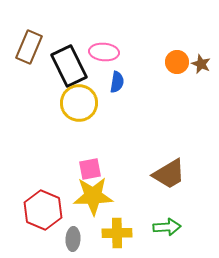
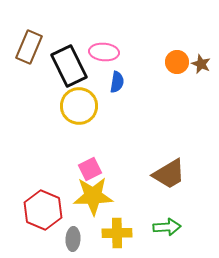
yellow circle: moved 3 px down
pink square: rotated 15 degrees counterclockwise
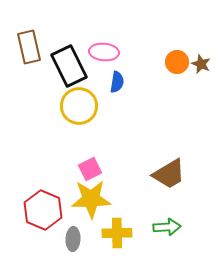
brown rectangle: rotated 36 degrees counterclockwise
yellow star: moved 2 px left, 3 px down
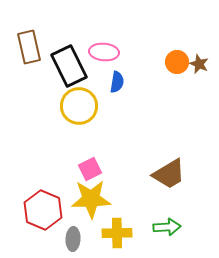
brown star: moved 2 px left
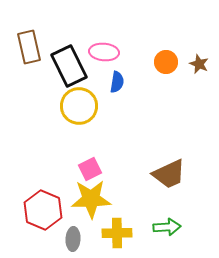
orange circle: moved 11 px left
brown trapezoid: rotated 6 degrees clockwise
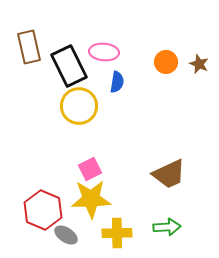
gray ellipse: moved 7 px left, 4 px up; rotated 60 degrees counterclockwise
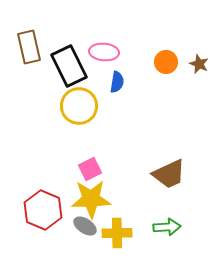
gray ellipse: moved 19 px right, 9 px up
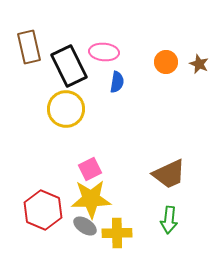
yellow circle: moved 13 px left, 3 px down
green arrow: moved 2 px right, 7 px up; rotated 100 degrees clockwise
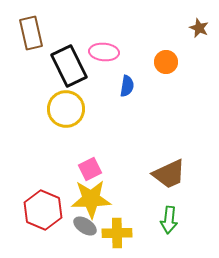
brown rectangle: moved 2 px right, 14 px up
brown star: moved 36 px up
blue semicircle: moved 10 px right, 4 px down
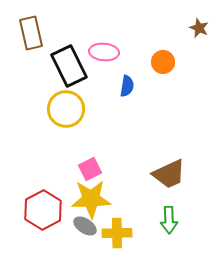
orange circle: moved 3 px left
red hexagon: rotated 9 degrees clockwise
green arrow: rotated 8 degrees counterclockwise
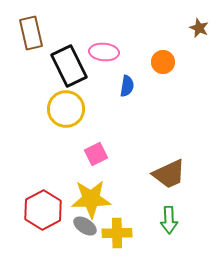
pink square: moved 6 px right, 15 px up
